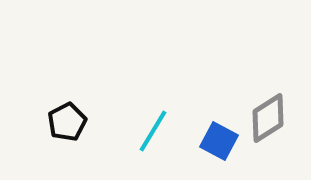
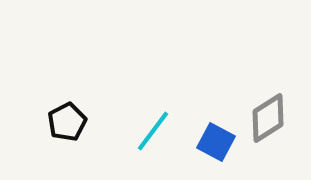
cyan line: rotated 6 degrees clockwise
blue square: moved 3 px left, 1 px down
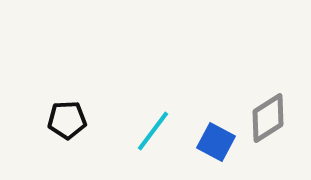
black pentagon: moved 2 px up; rotated 24 degrees clockwise
